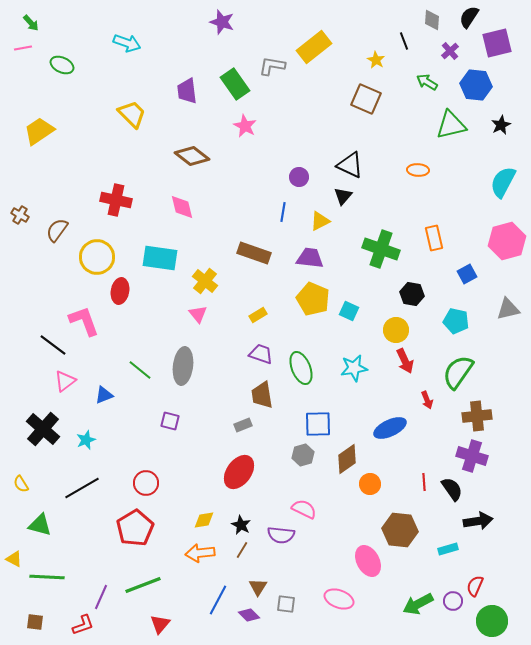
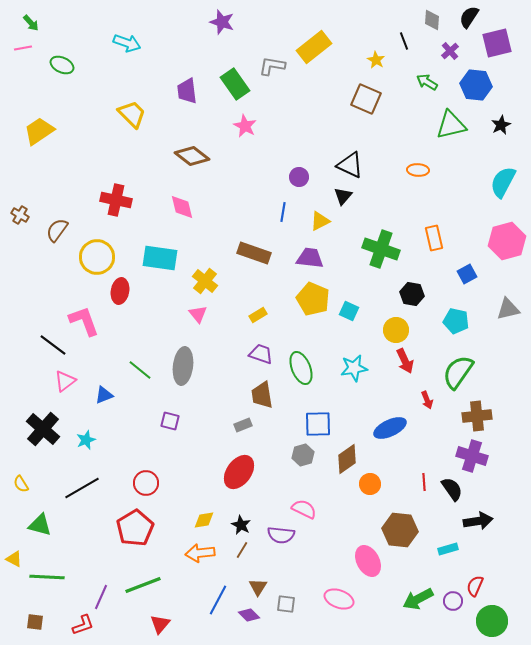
green arrow at (418, 604): moved 5 px up
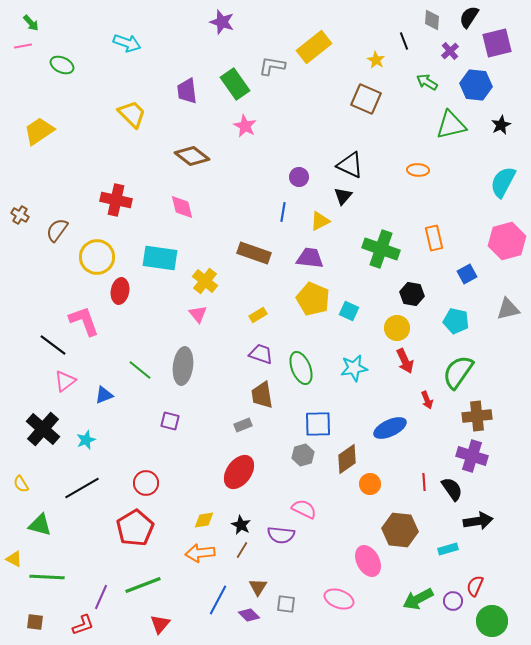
pink line at (23, 48): moved 2 px up
yellow circle at (396, 330): moved 1 px right, 2 px up
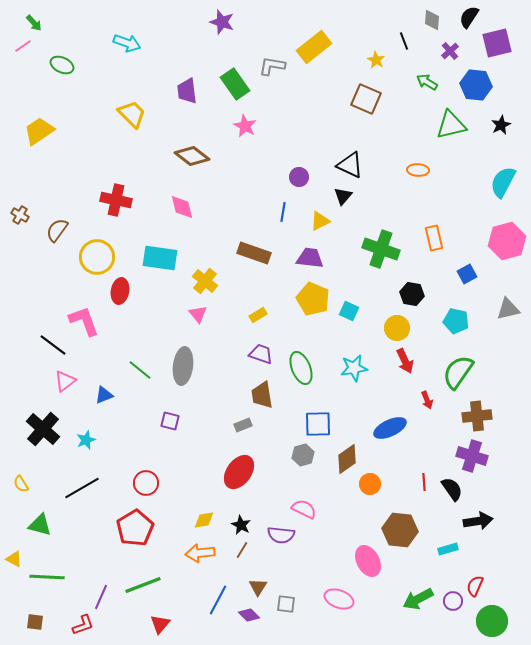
green arrow at (31, 23): moved 3 px right
pink line at (23, 46): rotated 24 degrees counterclockwise
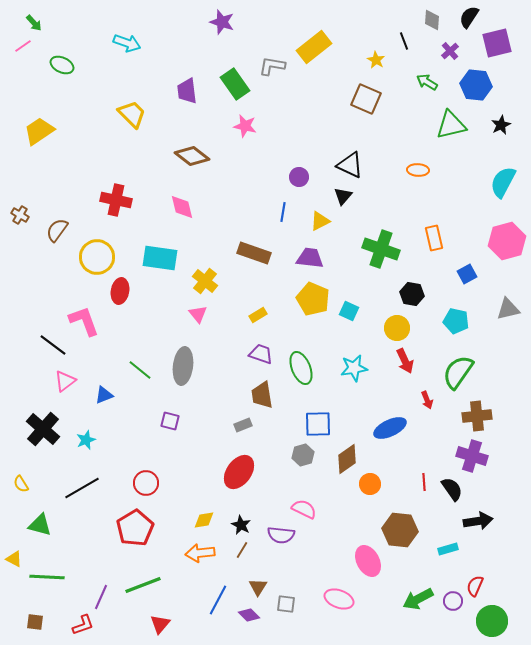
pink star at (245, 126): rotated 15 degrees counterclockwise
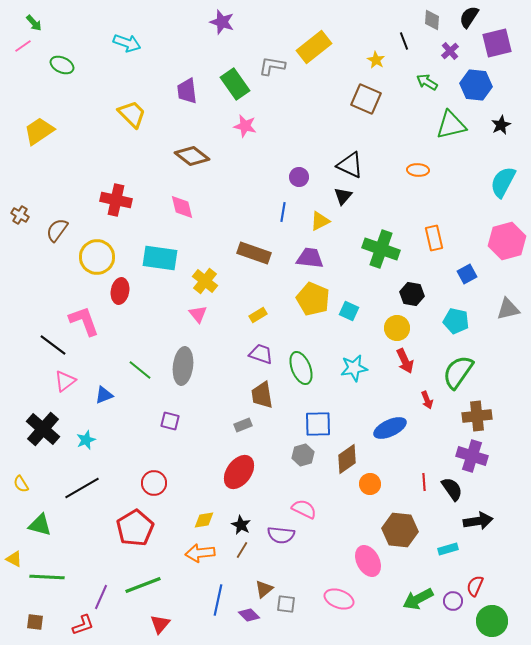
red circle at (146, 483): moved 8 px right
brown triangle at (258, 587): moved 6 px right, 2 px down; rotated 18 degrees clockwise
blue line at (218, 600): rotated 16 degrees counterclockwise
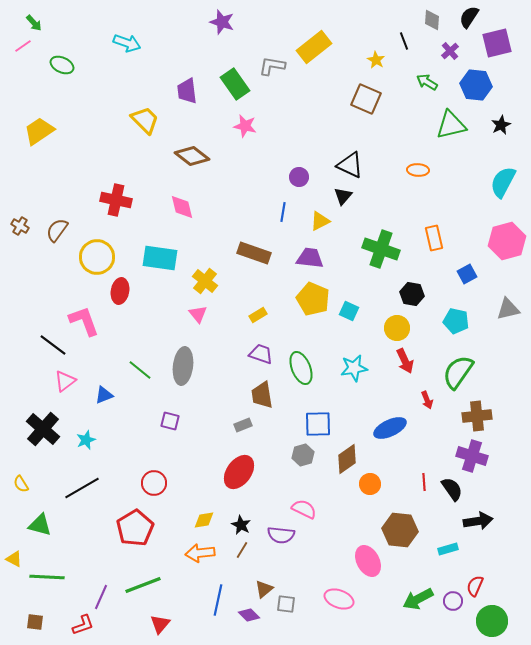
yellow trapezoid at (132, 114): moved 13 px right, 6 px down
brown cross at (20, 215): moved 11 px down
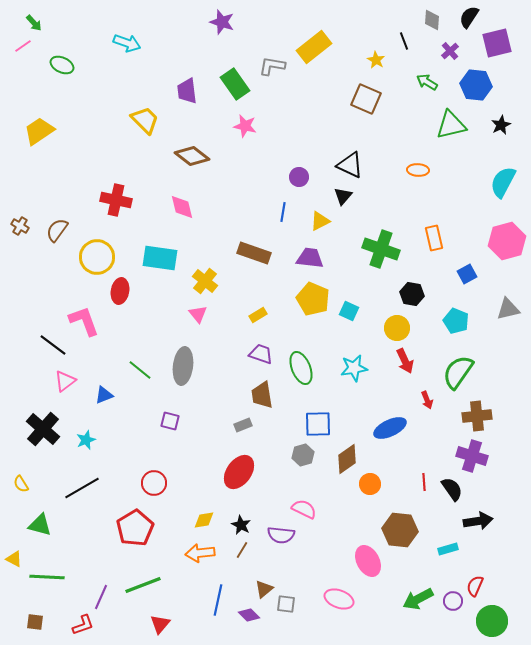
cyan pentagon at (456, 321): rotated 10 degrees clockwise
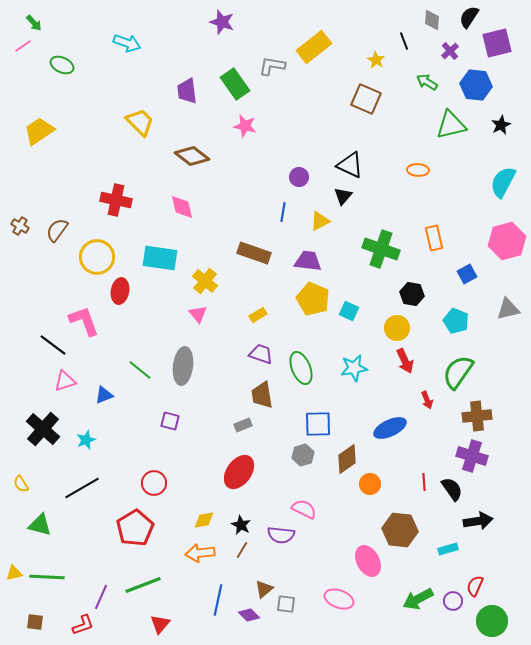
yellow trapezoid at (145, 120): moved 5 px left, 2 px down
purple trapezoid at (310, 258): moved 2 px left, 3 px down
pink triangle at (65, 381): rotated 20 degrees clockwise
yellow triangle at (14, 559): moved 14 px down; rotated 42 degrees counterclockwise
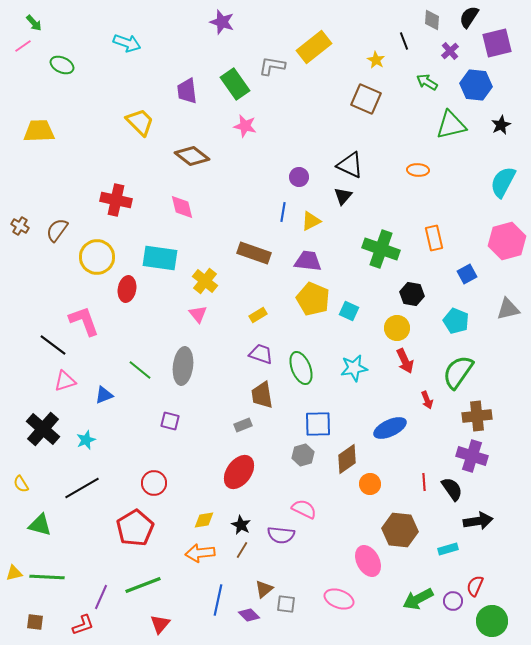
yellow trapezoid at (39, 131): rotated 32 degrees clockwise
yellow triangle at (320, 221): moved 9 px left
red ellipse at (120, 291): moved 7 px right, 2 px up
